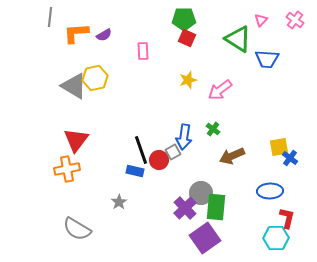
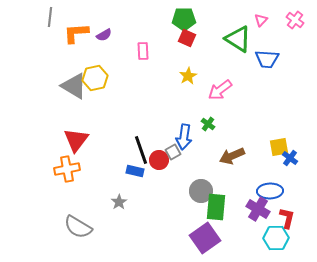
yellow star: moved 4 px up; rotated 12 degrees counterclockwise
green cross: moved 5 px left, 5 px up
gray circle: moved 2 px up
purple cross: moved 73 px right, 1 px down; rotated 15 degrees counterclockwise
gray semicircle: moved 1 px right, 2 px up
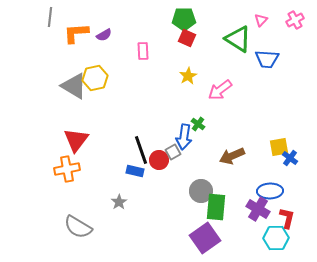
pink cross: rotated 24 degrees clockwise
green cross: moved 10 px left
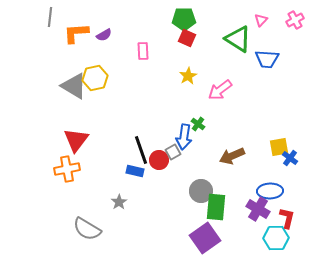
gray semicircle: moved 9 px right, 2 px down
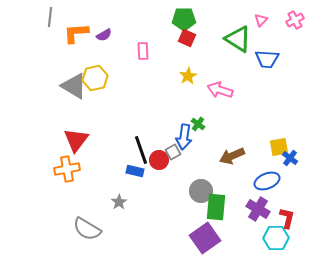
pink arrow: rotated 55 degrees clockwise
blue ellipse: moved 3 px left, 10 px up; rotated 20 degrees counterclockwise
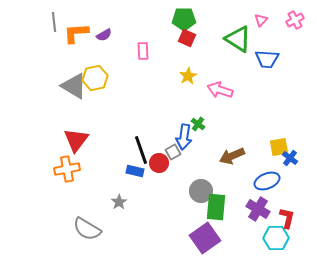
gray line: moved 4 px right, 5 px down; rotated 12 degrees counterclockwise
red circle: moved 3 px down
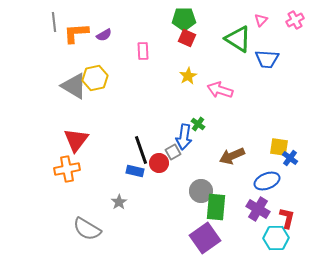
yellow square: rotated 18 degrees clockwise
